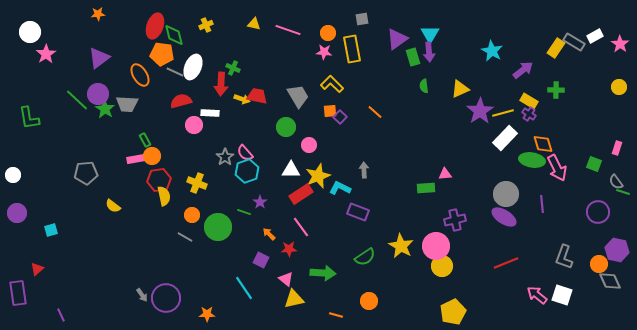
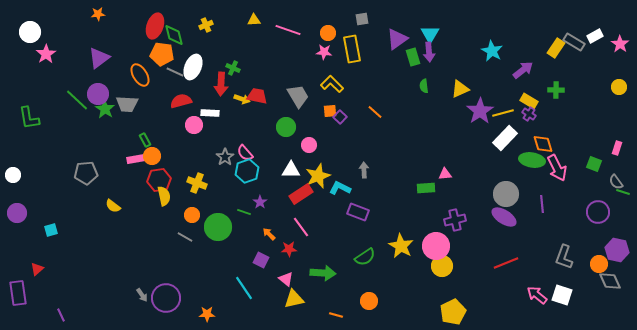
yellow triangle at (254, 24): moved 4 px up; rotated 16 degrees counterclockwise
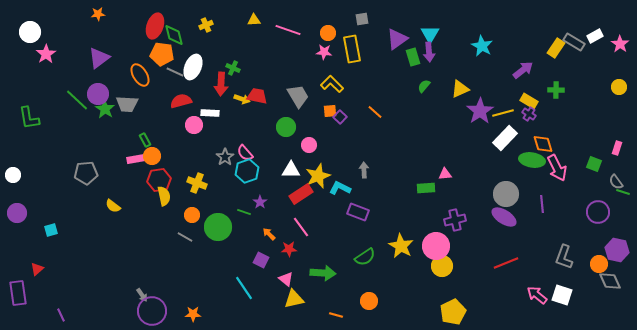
cyan star at (492, 51): moved 10 px left, 5 px up
green semicircle at (424, 86): rotated 48 degrees clockwise
purple circle at (166, 298): moved 14 px left, 13 px down
orange star at (207, 314): moved 14 px left
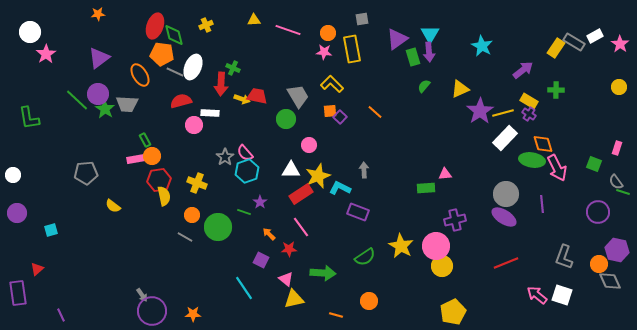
green circle at (286, 127): moved 8 px up
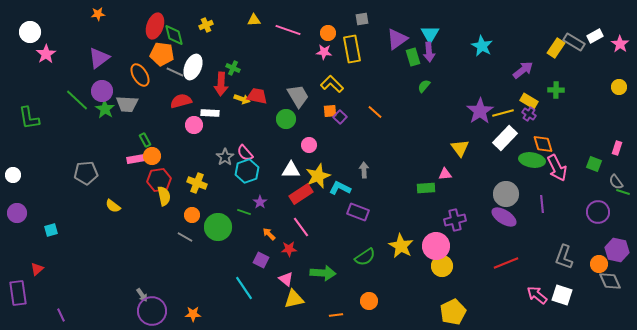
yellow triangle at (460, 89): moved 59 px down; rotated 42 degrees counterclockwise
purple circle at (98, 94): moved 4 px right, 3 px up
orange line at (336, 315): rotated 24 degrees counterclockwise
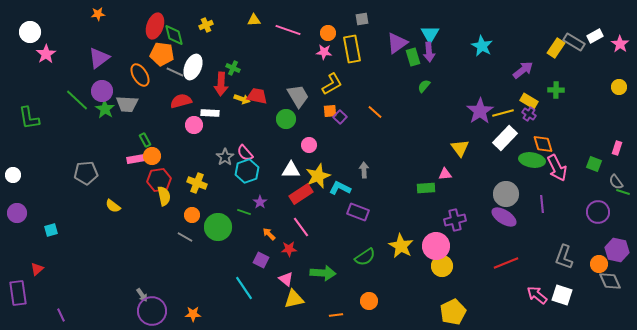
purple triangle at (397, 39): moved 4 px down
yellow L-shape at (332, 84): rotated 105 degrees clockwise
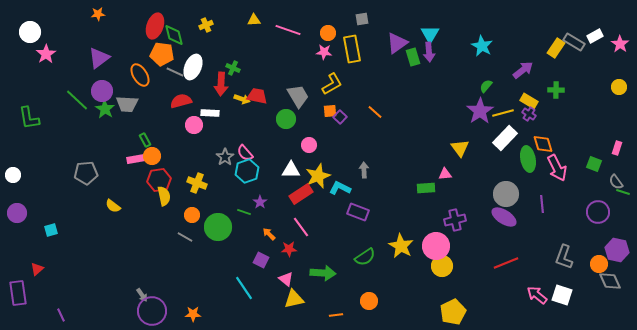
green semicircle at (424, 86): moved 62 px right
green ellipse at (532, 160): moved 4 px left, 1 px up; rotated 70 degrees clockwise
